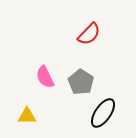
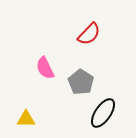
pink semicircle: moved 9 px up
yellow triangle: moved 1 px left, 3 px down
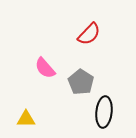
pink semicircle: rotated 15 degrees counterclockwise
black ellipse: moved 1 px right, 1 px up; rotated 28 degrees counterclockwise
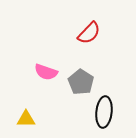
red semicircle: moved 1 px up
pink semicircle: moved 1 px right, 4 px down; rotated 30 degrees counterclockwise
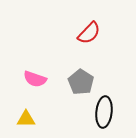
pink semicircle: moved 11 px left, 7 px down
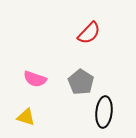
yellow triangle: moved 2 px up; rotated 18 degrees clockwise
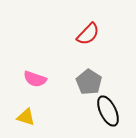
red semicircle: moved 1 px left, 1 px down
gray pentagon: moved 8 px right
black ellipse: moved 4 px right, 1 px up; rotated 32 degrees counterclockwise
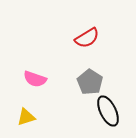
red semicircle: moved 1 px left, 4 px down; rotated 15 degrees clockwise
gray pentagon: moved 1 px right
yellow triangle: rotated 36 degrees counterclockwise
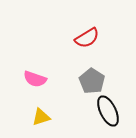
gray pentagon: moved 2 px right, 1 px up
yellow triangle: moved 15 px right
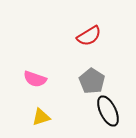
red semicircle: moved 2 px right, 2 px up
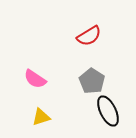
pink semicircle: rotated 15 degrees clockwise
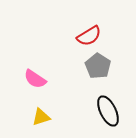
gray pentagon: moved 6 px right, 15 px up
